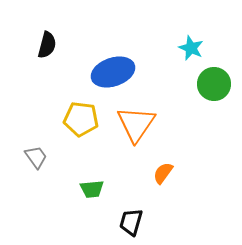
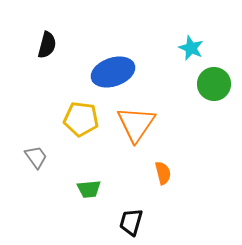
orange semicircle: rotated 130 degrees clockwise
green trapezoid: moved 3 px left
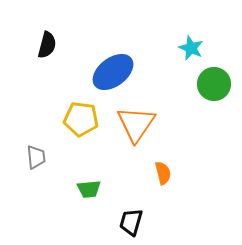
blue ellipse: rotated 18 degrees counterclockwise
gray trapezoid: rotated 30 degrees clockwise
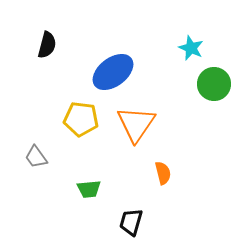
gray trapezoid: rotated 150 degrees clockwise
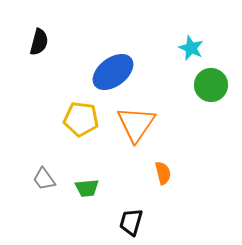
black semicircle: moved 8 px left, 3 px up
green circle: moved 3 px left, 1 px down
gray trapezoid: moved 8 px right, 22 px down
green trapezoid: moved 2 px left, 1 px up
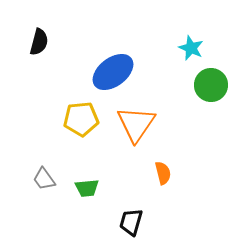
yellow pentagon: rotated 12 degrees counterclockwise
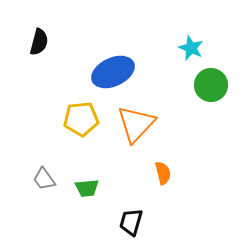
blue ellipse: rotated 12 degrees clockwise
orange triangle: rotated 9 degrees clockwise
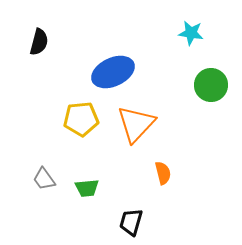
cyan star: moved 15 px up; rotated 15 degrees counterclockwise
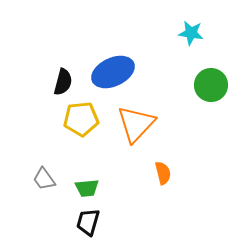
black semicircle: moved 24 px right, 40 px down
black trapezoid: moved 43 px left
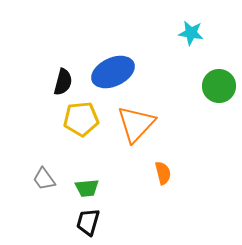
green circle: moved 8 px right, 1 px down
